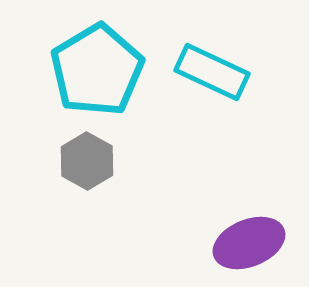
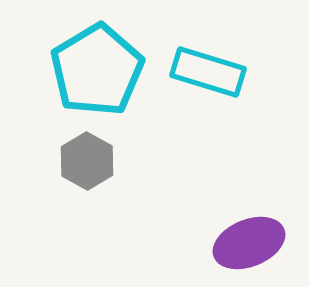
cyan rectangle: moved 4 px left; rotated 8 degrees counterclockwise
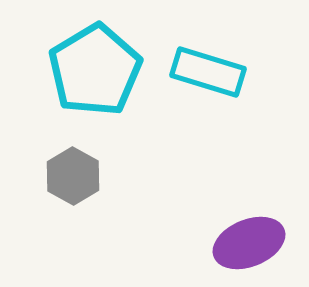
cyan pentagon: moved 2 px left
gray hexagon: moved 14 px left, 15 px down
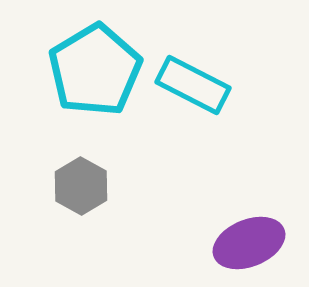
cyan rectangle: moved 15 px left, 13 px down; rotated 10 degrees clockwise
gray hexagon: moved 8 px right, 10 px down
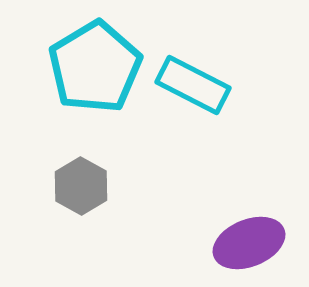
cyan pentagon: moved 3 px up
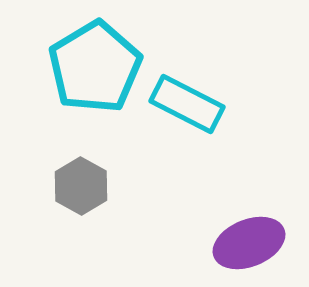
cyan rectangle: moved 6 px left, 19 px down
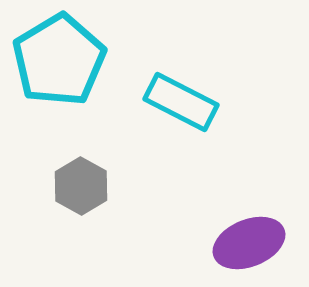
cyan pentagon: moved 36 px left, 7 px up
cyan rectangle: moved 6 px left, 2 px up
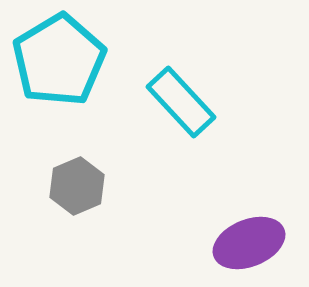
cyan rectangle: rotated 20 degrees clockwise
gray hexagon: moved 4 px left; rotated 8 degrees clockwise
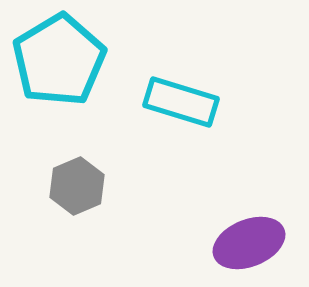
cyan rectangle: rotated 30 degrees counterclockwise
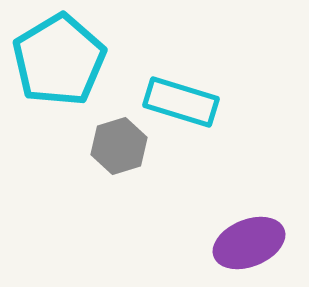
gray hexagon: moved 42 px right, 40 px up; rotated 6 degrees clockwise
